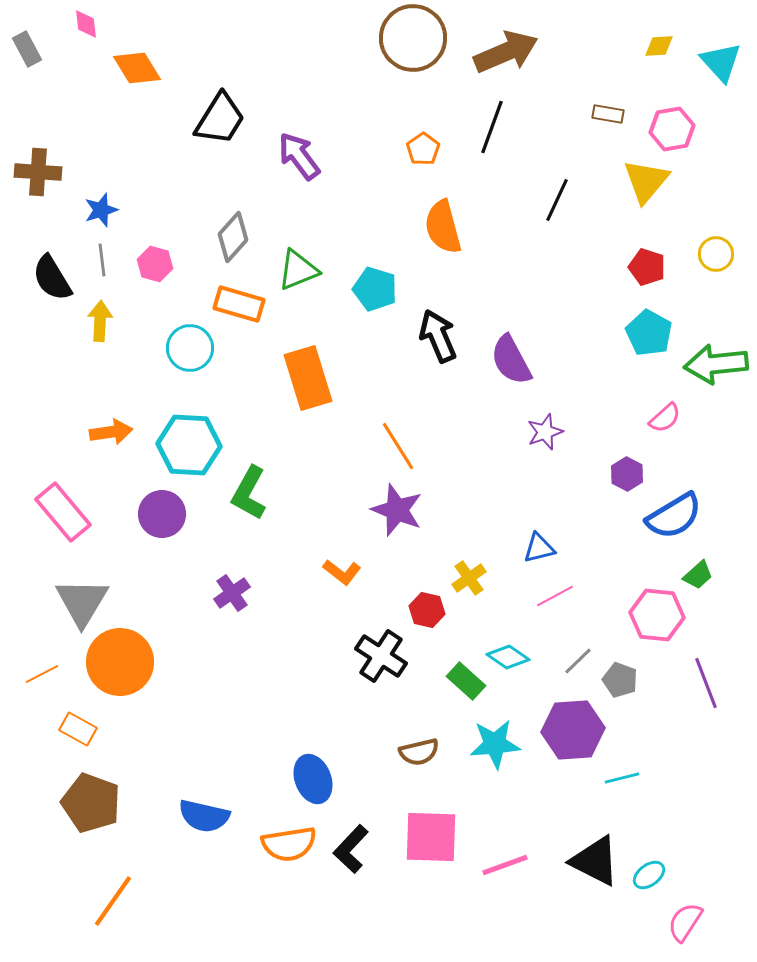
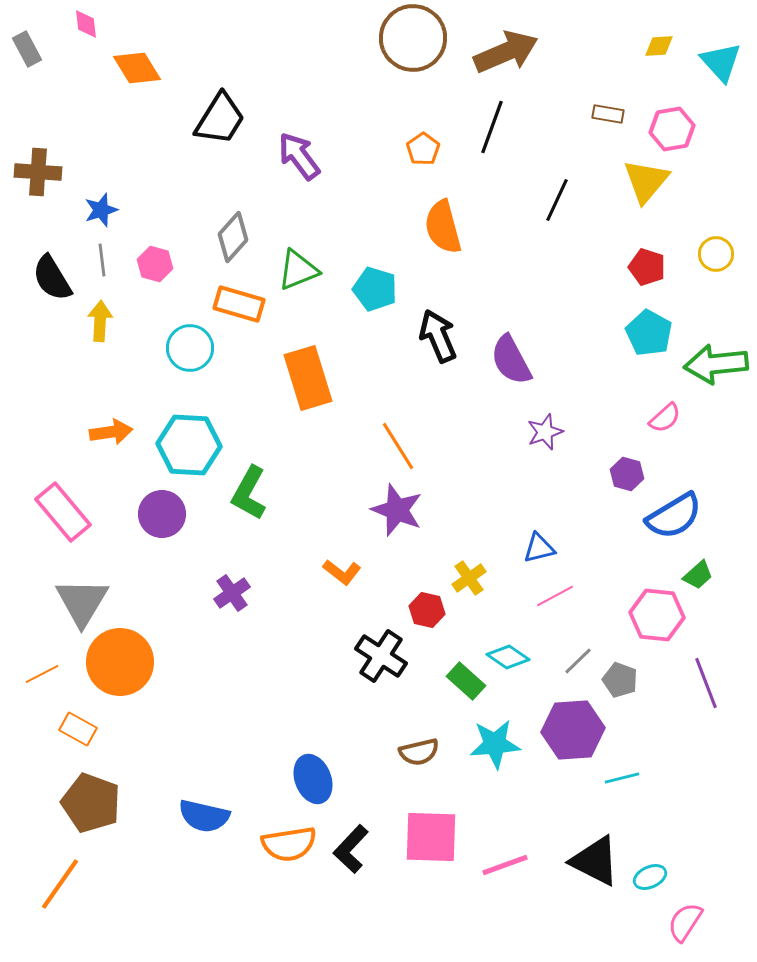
purple hexagon at (627, 474): rotated 12 degrees counterclockwise
cyan ellipse at (649, 875): moved 1 px right, 2 px down; rotated 12 degrees clockwise
orange line at (113, 901): moved 53 px left, 17 px up
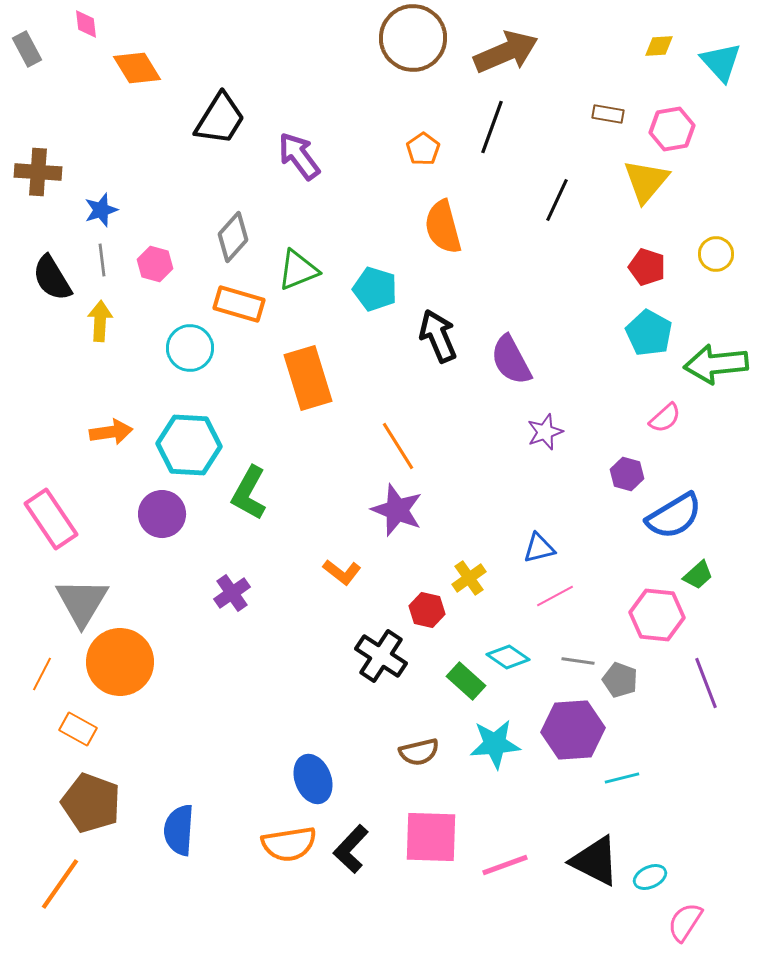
pink rectangle at (63, 512): moved 12 px left, 7 px down; rotated 6 degrees clockwise
gray line at (578, 661): rotated 52 degrees clockwise
orange line at (42, 674): rotated 36 degrees counterclockwise
blue semicircle at (204, 816): moved 25 px left, 14 px down; rotated 81 degrees clockwise
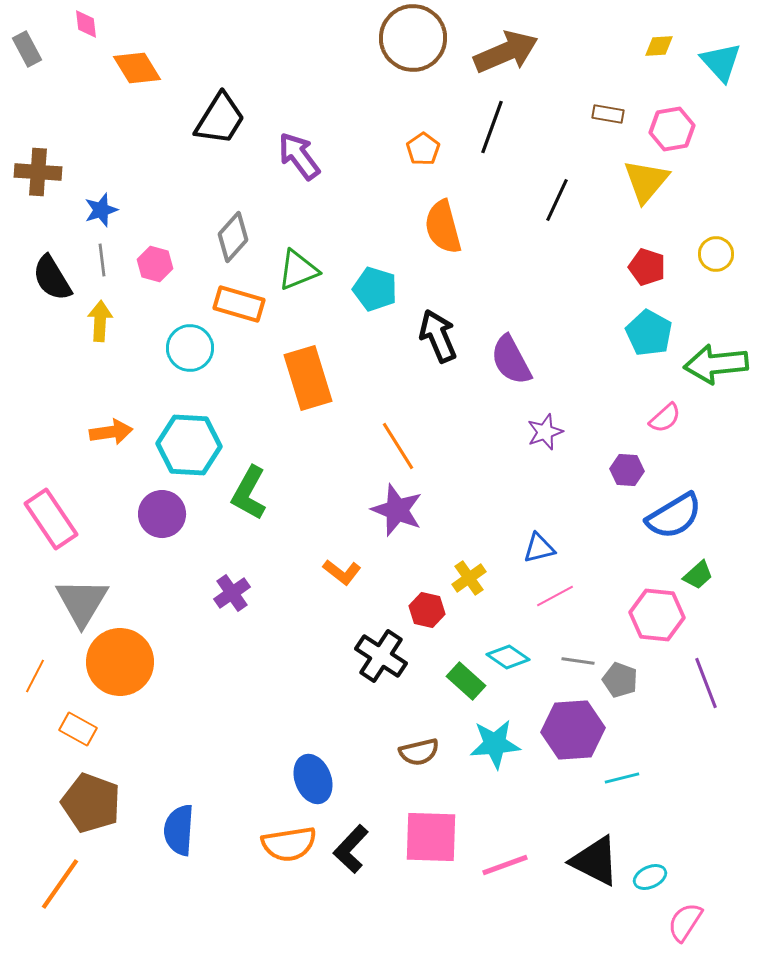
purple hexagon at (627, 474): moved 4 px up; rotated 12 degrees counterclockwise
orange line at (42, 674): moved 7 px left, 2 px down
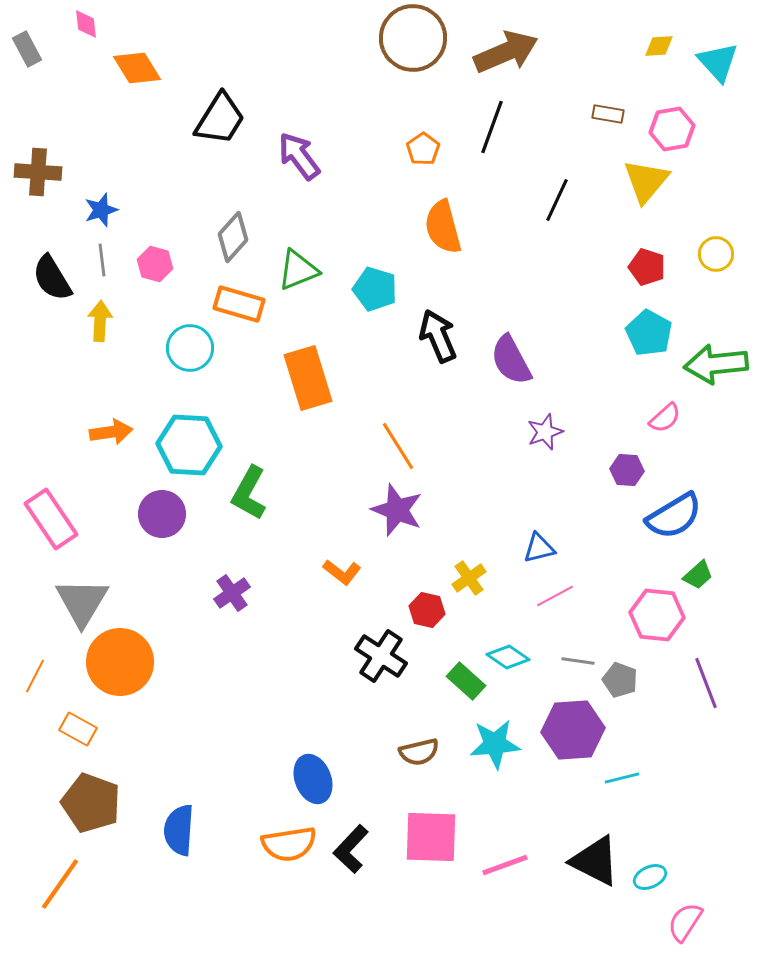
cyan triangle at (721, 62): moved 3 px left
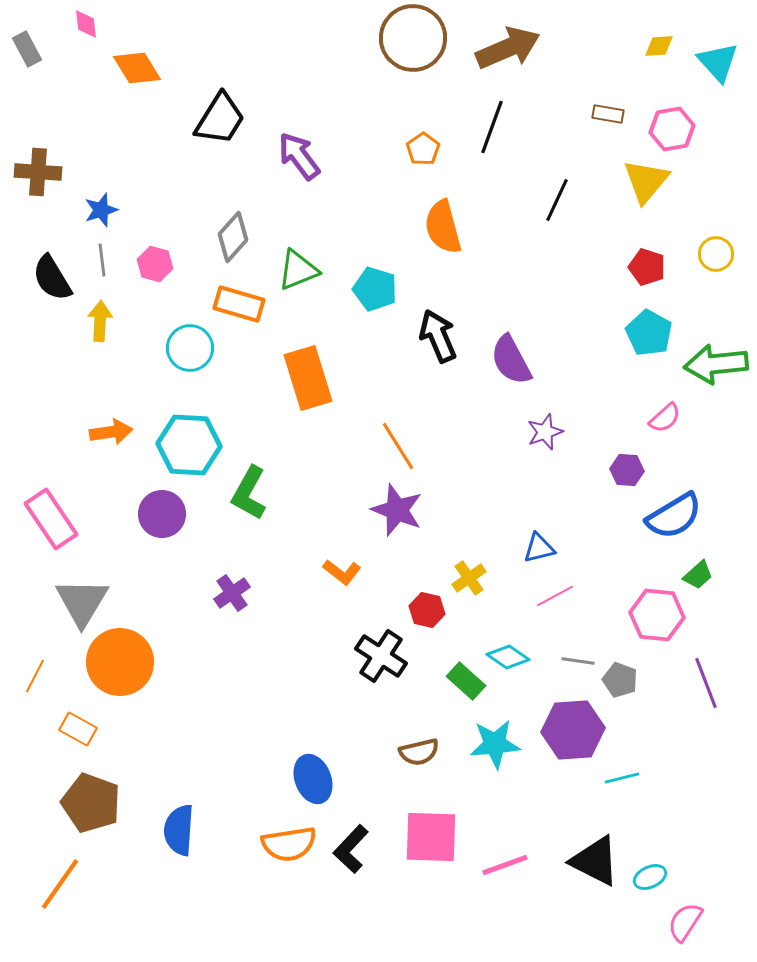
brown arrow at (506, 52): moved 2 px right, 4 px up
